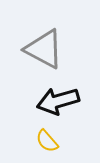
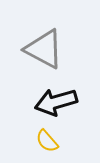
black arrow: moved 2 px left, 1 px down
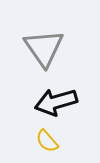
gray triangle: moved 1 px up; rotated 27 degrees clockwise
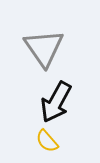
black arrow: rotated 45 degrees counterclockwise
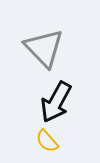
gray triangle: rotated 9 degrees counterclockwise
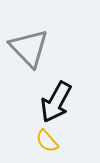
gray triangle: moved 15 px left
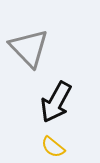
yellow semicircle: moved 6 px right, 6 px down; rotated 10 degrees counterclockwise
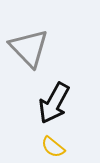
black arrow: moved 2 px left, 1 px down
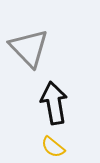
black arrow: rotated 141 degrees clockwise
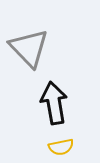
yellow semicircle: moved 8 px right; rotated 50 degrees counterclockwise
